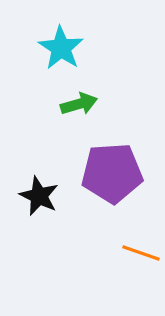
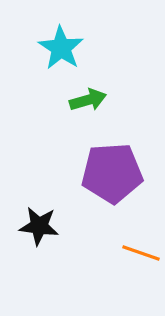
green arrow: moved 9 px right, 4 px up
black star: moved 30 px down; rotated 18 degrees counterclockwise
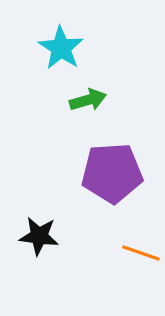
black star: moved 10 px down
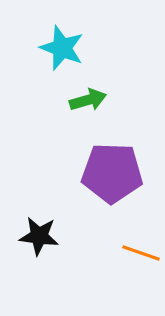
cyan star: moved 1 px right; rotated 12 degrees counterclockwise
purple pentagon: rotated 6 degrees clockwise
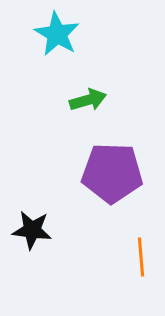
cyan star: moved 5 px left, 14 px up; rotated 9 degrees clockwise
black star: moved 7 px left, 6 px up
orange line: moved 4 px down; rotated 66 degrees clockwise
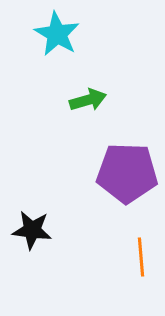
purple pentagon: moved 15 px right
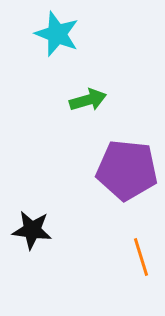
cyan star: rotated 9 degrees counterclockwise
purple pentagon: moved 3 px up; rotated 4 degrees clockwise
orange line: rotated 12 degrees counterclockwise
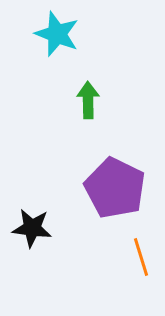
green arrow: rotated 75 degrees counterclockwise
purple pentagon: moved 12 px left, 18 px down; rotated 20 degrees clockwise
black star: moved 2 px up
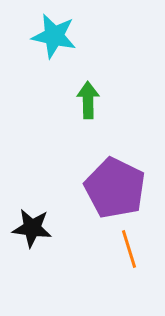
cyan star: moved 3 px left, 2 px down; rotated 9 degrees counterclockwise
orange line: moved 12 px left, 8 px up
